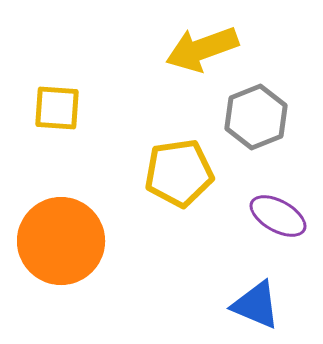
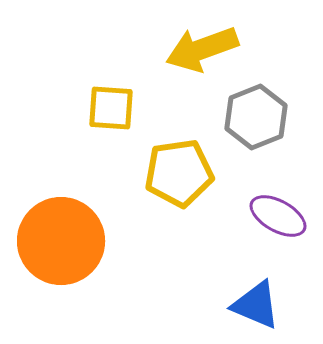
yellow square: moved 54 px right
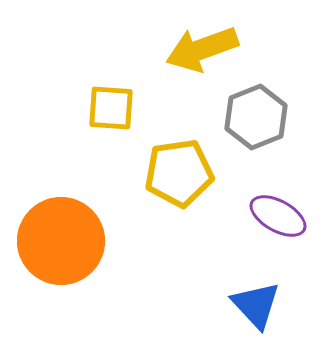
blue triangle: rotated 24 degrees clockwise
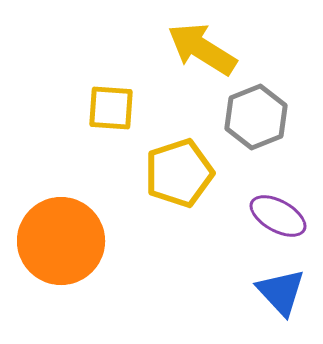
yellow arrow: rotated 52 degrees clockwise
yellow pentagon: rotated 10 degrees counterclockwise
blue triangle: moved 25 px right, 13 px up
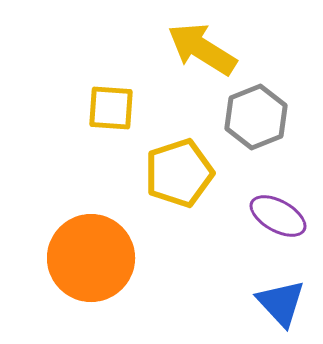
orange circle: moved 30 px right, 17 px down
blue triangle: moved 11 px down
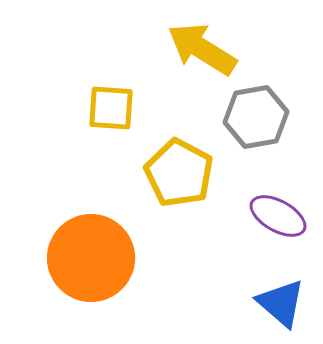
gray hexagon: rotated 12 degrees clockwise
yellow pentagon: rotated 26 degrees counterclockwise
blue triangle: rotated 6 degrees counterclockwise
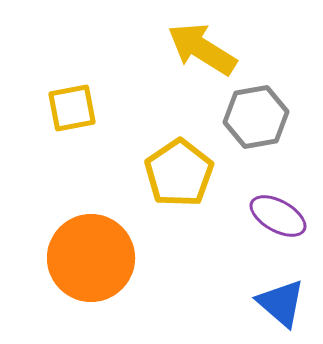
yellow square: moved 39 px left; rotated 15 degrees counterclockwise
yellow pentagon: rotated 10 degrees clockwise
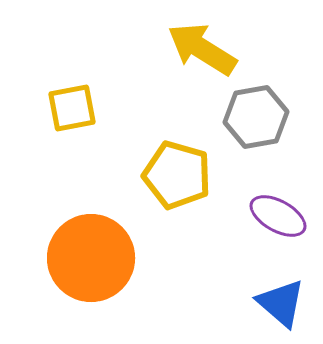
yellow pentagon: moved 2 px left, 2 px down; rotated 22 degrees counterclockwise
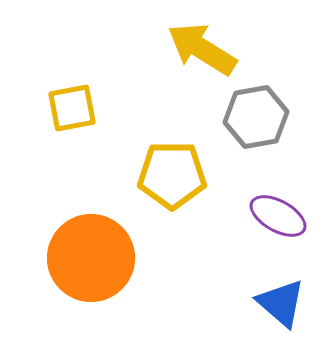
yellow pentagon: moved 5 px left; rotated 16 degrees counterclockwise
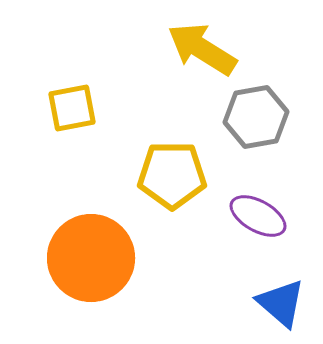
purple ellipse: moved 20 px left
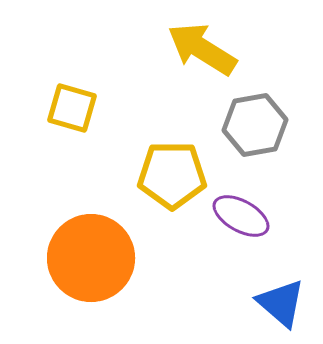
yellow square: rotated 27 degrees clockwise
gray hexagon: moved 1 px left, 8 px down
purple ellipse: moved 17 px left
